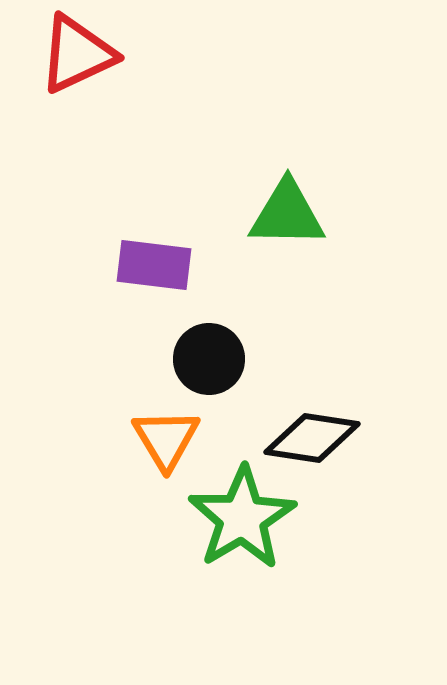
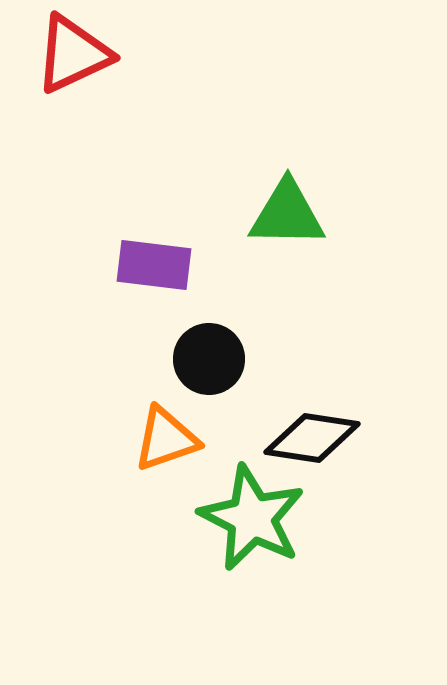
red triangle: moved 4 px left
orange triangle: rotated 42 degrees clockwise
green star: moved 10 px right; rotated 14 degrees counterclockwise
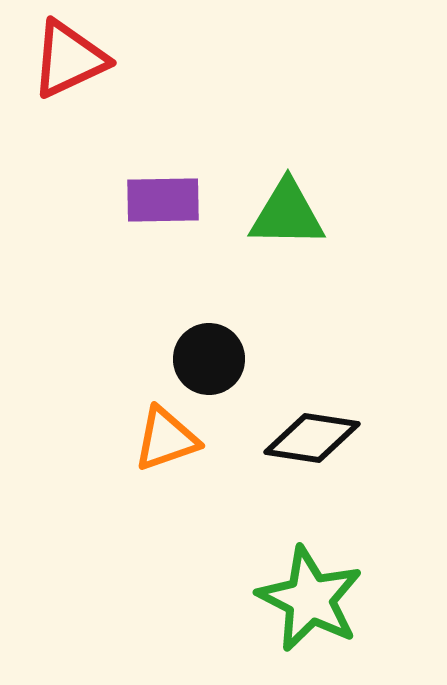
red triangle: moved 4 px left, 5 px down
purple rectangle: moved 9 px right, 65 px up; rotated 8 degrees counterclockwise
green star: moved 58 px right, 81 px down
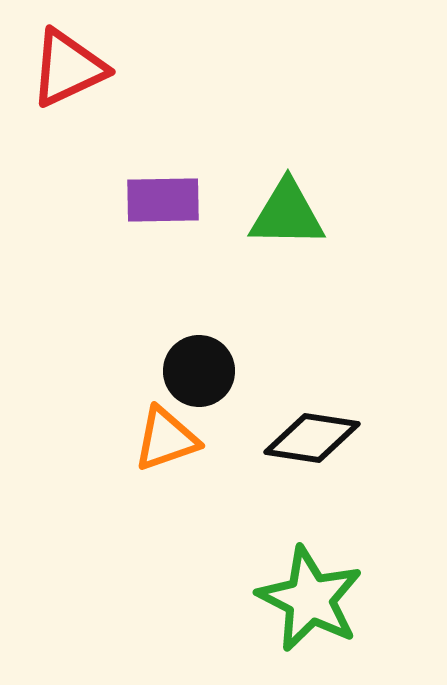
red triangle: moved 1 px left, 9 px down
black circle: moved 10 px left, 12 px down
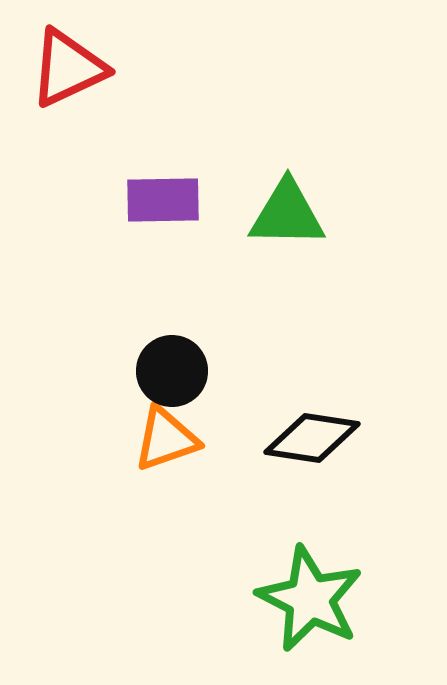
black circle: moved 27 px left
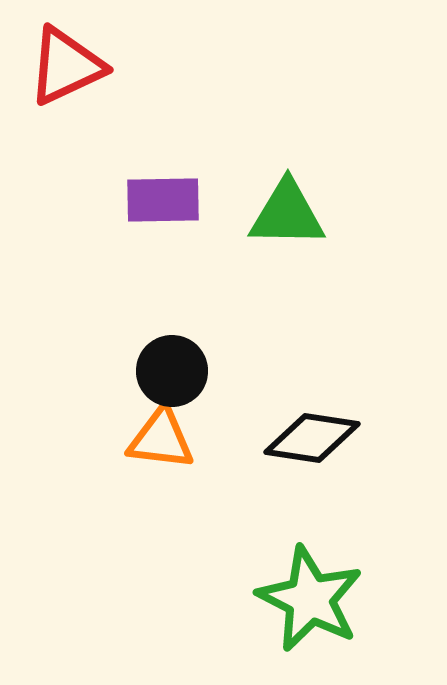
red triangle: moved 2 px left, 2 px up
orange triangle: moved 5 px left; rotated 26 degrees clockwise
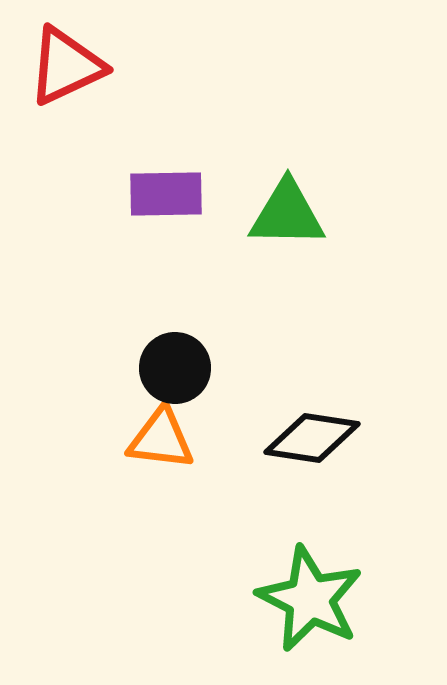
purple rectangle: moved 3 px right, 6 px up
black circle: moved 3 px right, 3 px up
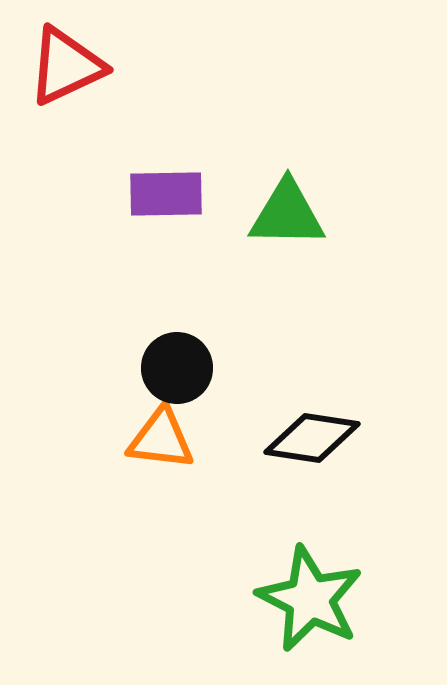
black circle: moved 2 px right
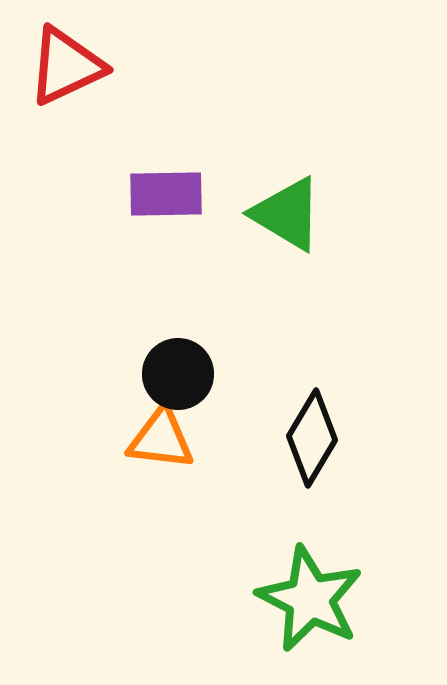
green triangle: rotated 30 degrees clockwise
black circle: moved 1 px right, 6 px down
black diamond: rotated 68 degrees counterclockwise
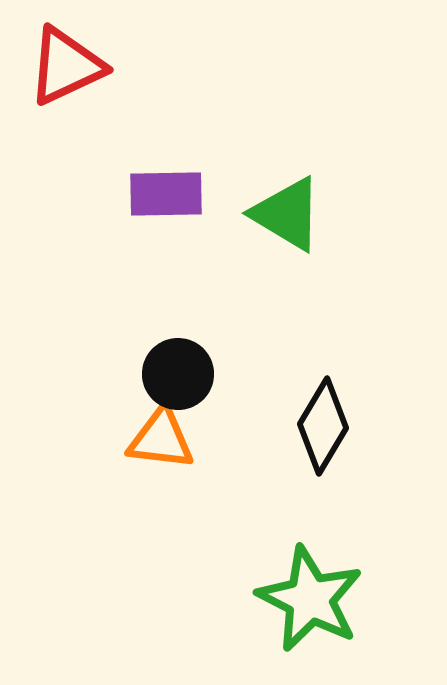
black diamond: moved 11 px right, 12 px up
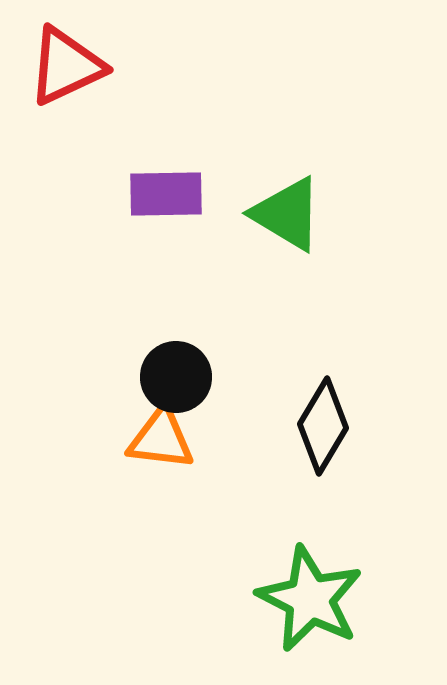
black circle: moved 2 px left, 3 px down
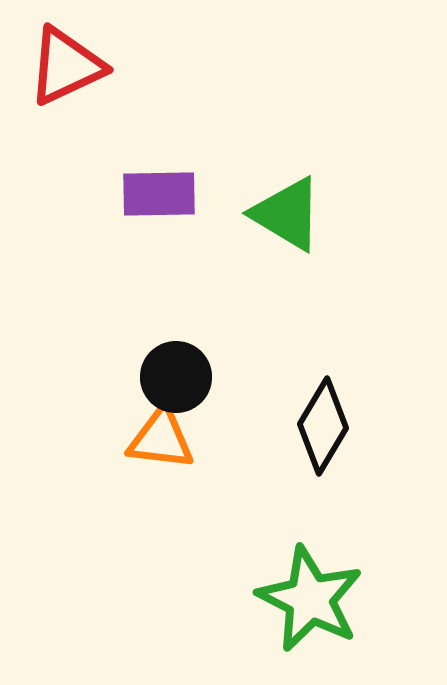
purple rectangle: moved 7 px left
